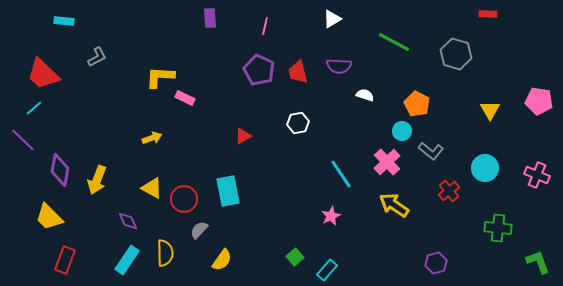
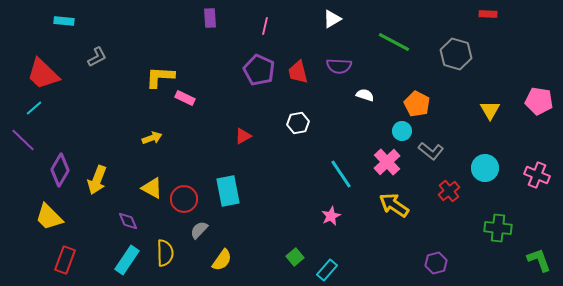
purple diamond at (60, 170): rotated 20 degrees clockwise
green L-shape at (538, 262): moved 1 px right, 2 px up
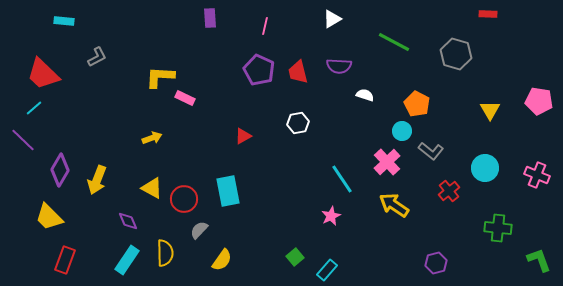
cyan line at (341, 174): moved 1 px right, 5 px down
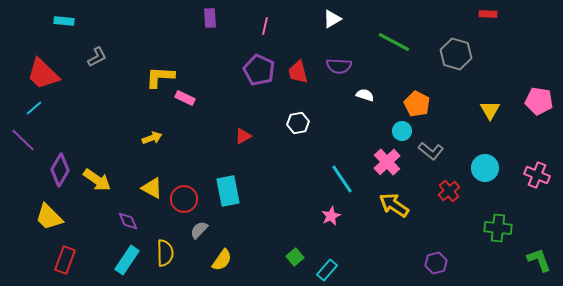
yellow arrow at (97, 180): rotated 76 degrees counterclockwise
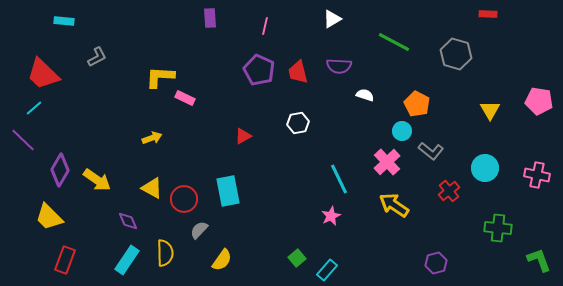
pink cross at (537, 175): rotated 10 degrees counterclockwise
cyan line at (342, 179): moved 3 px left; rotated 8 degrees clockwise
green square at (295, 257): moved 2 px right, 1 px down
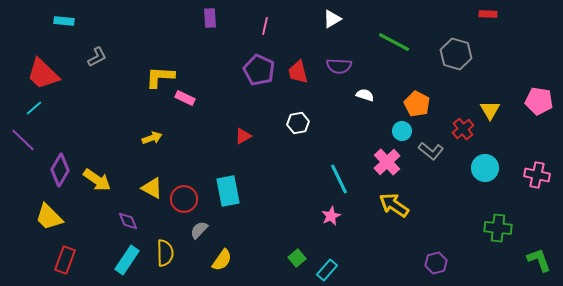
red cross at (449, 191): moved 14 px right, 62 px up
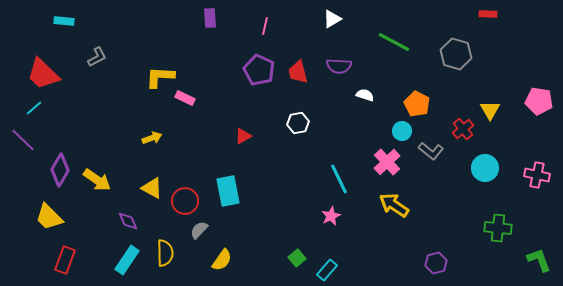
red circle at (184, 199): moved 1 px right, 2 px down
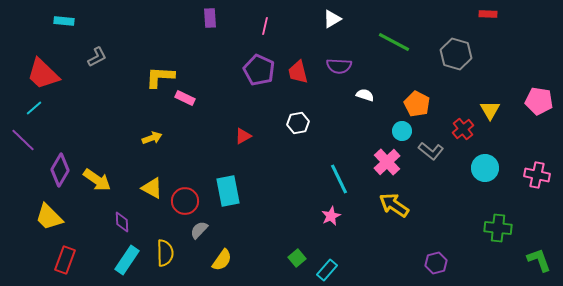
purple diamond at (128, 221): moved 6 px left, 1 px down; rotated 20 degrees clockwise
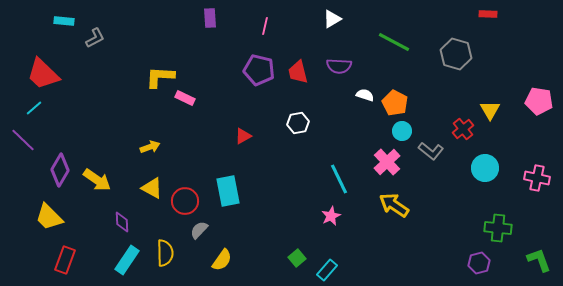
gray L-shape at (97, 57): moved 2 px left, 19 px up
purple pentagon at (259, 70): rotated 12 degrees counterclockwise
orange pentagon at (417, 104): moved 22 px left, 1 px up
yellow arrow at (152, 138): moved 2 px left, 9 px down
pink cross at (537, 175): moved 3 px down
purple hexagon at (436, 263): moved 43 px right
